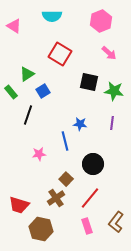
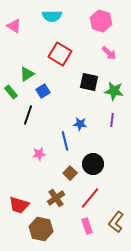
pink hexagon: rotated 20 degrees counterclockwise
purple line: moved 3 px up
brown square: moved 4 px right, 6 px up
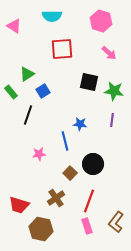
red square: moved 2 px right, 5 px up; rotated 35 degrees counterclockwise
red line: moved 1 px left, 3 px down; rotated 20 degrees counterclockwise
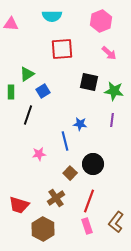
pink hexagon: rotated 20 degrees clockwise
pink triangle: moved 3 px left, 2 px up; rotated 28 degrees counterclockwise
green rectangle: rotated 40 degrees clockwise
brown hexagon: moved 2 px right; rotated 15 degrees clockwise
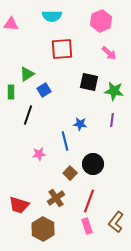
blue square: moved 1 px right, 1 px up
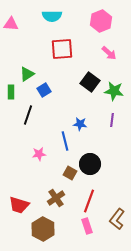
black square: moved 1 px right; rotated 24 degrees clockwise
black circle: moved 3 px left
brown square: rotated 16 degrees counterclockwise
brown L-shape: moved 1 px right, 3 px up
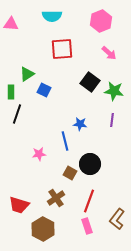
blue square: rotated 32 degrees counterclockwise
black line: moved 11 px left, 1 px up
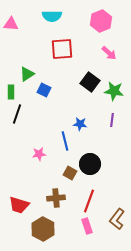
brown cross: rotated 30 degrees clockwise
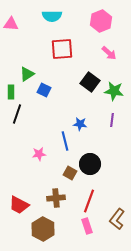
red trapezoid: rotated 10 degrees clockwise
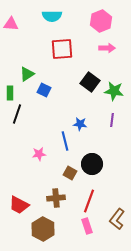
pink arrow: moved 2 px left, 5 px up; rotated 42 degrees counterclockwise
green rectangle: moved 1 px left, 1 px down
black circle: moved 2 px right
